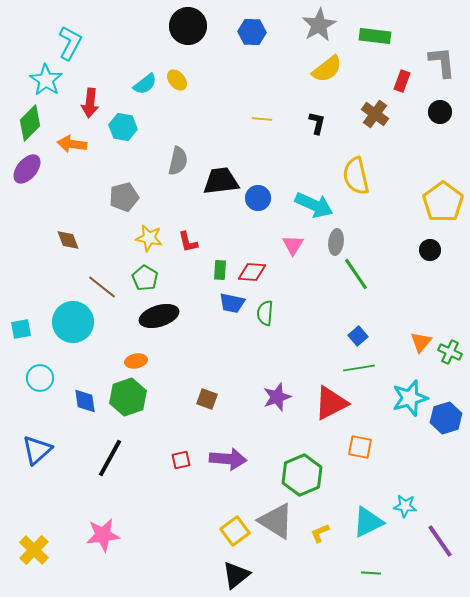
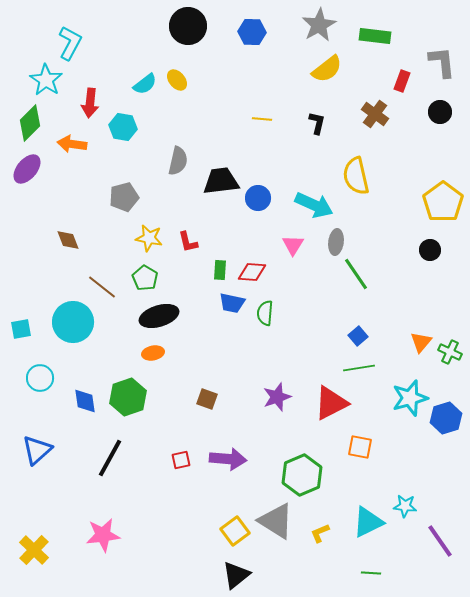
orange ellipse at (136, 361): moved 17 px right, 8 px up
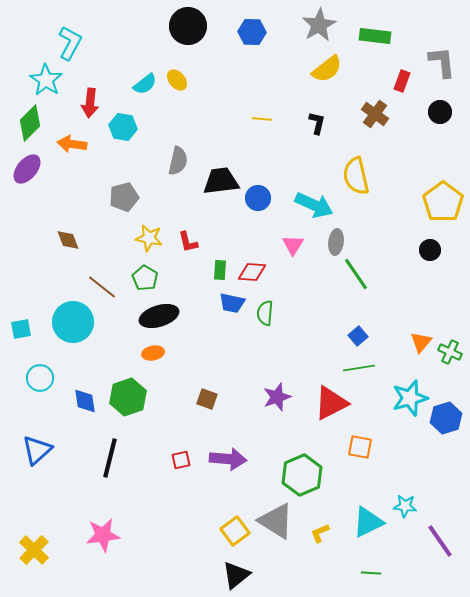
black line at (110, 458): rotated 15 degrees counterclockwise
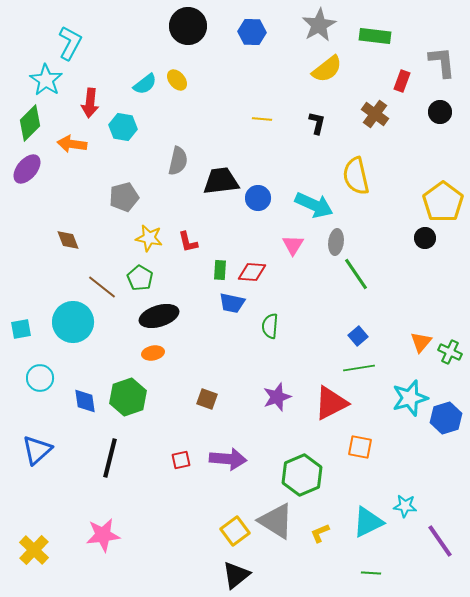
black circle at (430, 250): moved 5 px left, 12 px up
green pentagon at (145, 278): moved 5 px left
green semicircle at (265, 313): moved 5 px right, 13 px down
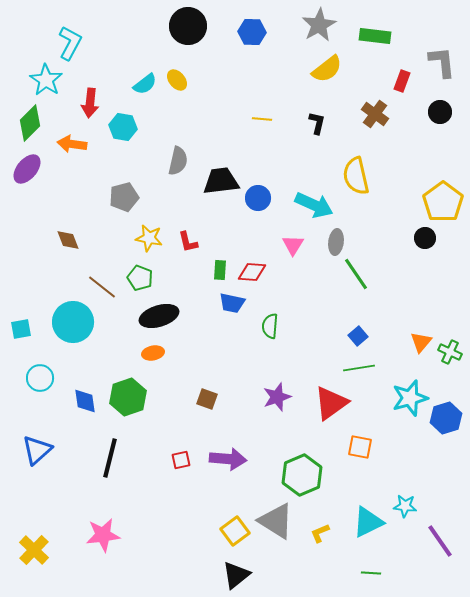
green pentagon at (140, 278): rotated 10 degrees counterclockwise
red triangle at (331, 403): rotated 9 degrees counterclockwise
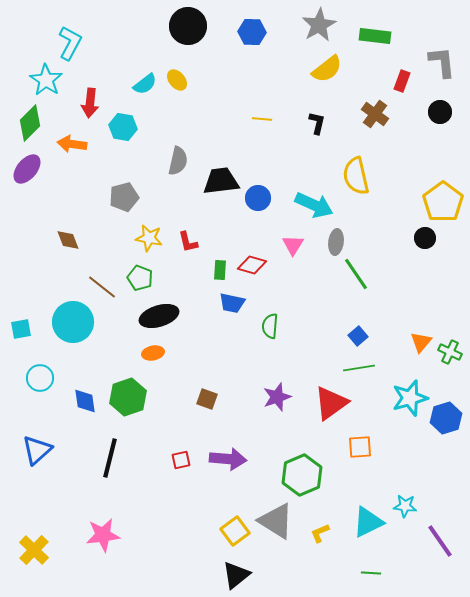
red diamond at (252, 272): moved 7 px up; rotated 12 degrees clockwise
orange square at (360, 447): rotated 15 degrees counterclockwise
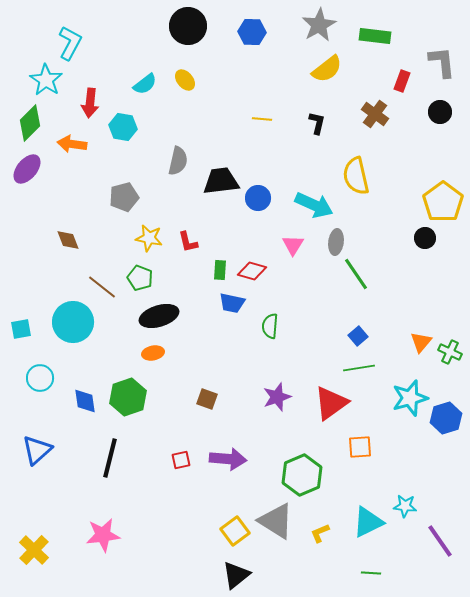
yellow ellipse at (177, 80): moved 8 px right
red diamond at (252, 265): moved 6 px down
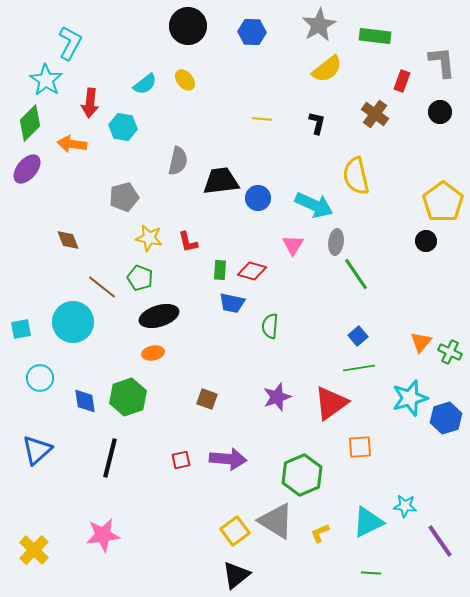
black circle at (425, 238): moved 1 px right, 3 px down
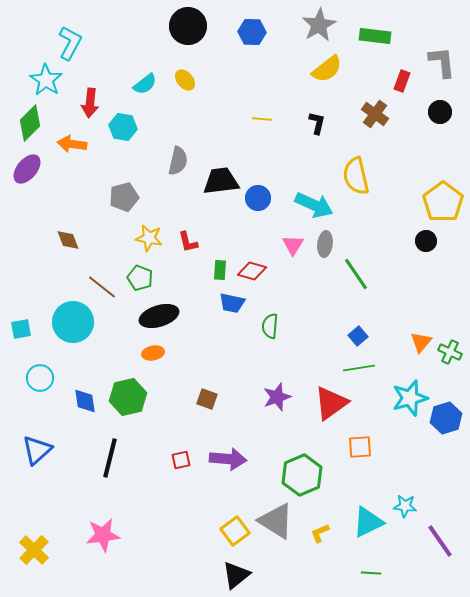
gray ellipse at (336, 242): moved 11 px left, 2 px down
green hexagon at (128, 397): rotated 6 degrees clockwise
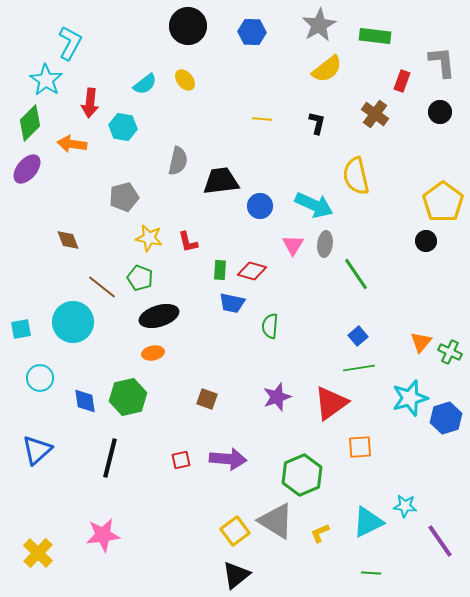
blue circle at (258, 198): moved 2 px right, 8 px down
yellow cross at (34, 550): moved 4 px right, 3 px down
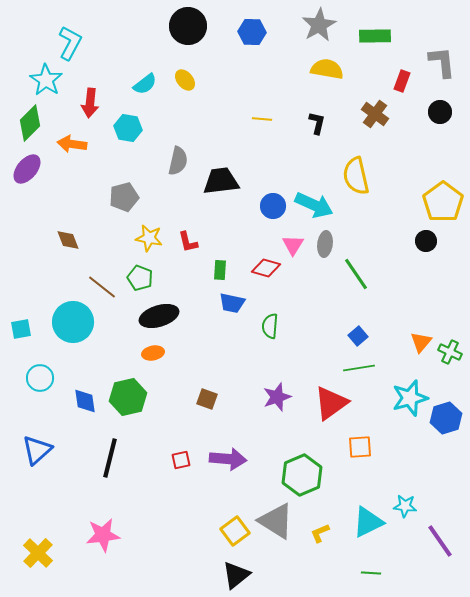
green rectangle at (375, 36): rotated 8 degrees counterclockwise
yellow semicircle at (327, 69): rotated 132 degrees counterclockwise
cyan hexagon at (123, 127): moved 5 px right, 1 px down
blue circle at (260, 206): moved 13 px right
red diamond at (252, 271): moved 14 px right, 3 px up
